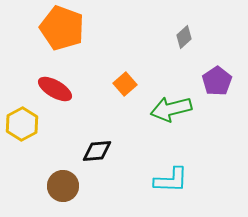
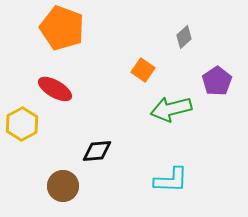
orange square: moved 18 px right, 14 px up; rotated 15 degrees counterclockwise
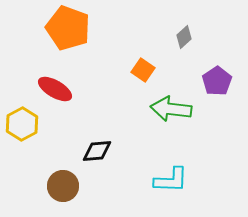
orange pentagon: moved 6 px right
green arrow: rotated 21 degrees clockwise
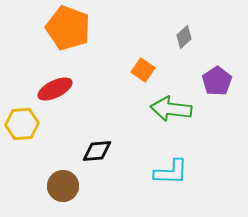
red ellipse: rotated 56 degrees counterclockwise
yellow hexagon: rotated 24 degrees clockwise
cyan L-shape: moved 8 px up
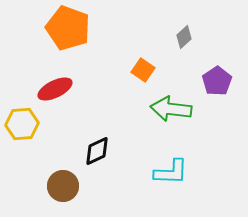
black diamond: rotated 20 degrees counterclockwise
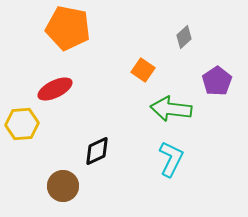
orange pentagon: rotated 9 degrees counterclockwise
cyan L-shape: moved 13 px up; rotated 66 degrees counterclockwise
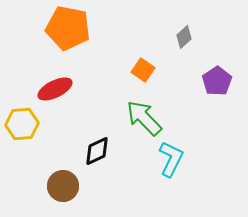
green arrow: moved 27 px left, 9 px down; rotated 39 degrees clockwise
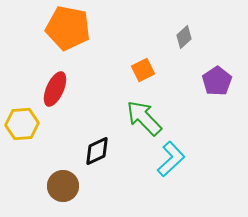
orange square: rotated 30 degrees clockwise
red ellipse: rotated 40 degrees counterclockwise
cyan L-shape: rotated 21 degrees clockwise
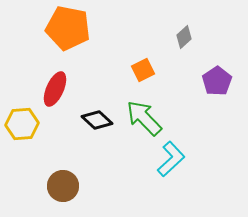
black diamond: moved 31 px up; rotated 68 degrees clockwise
